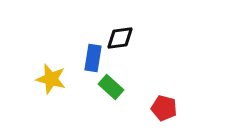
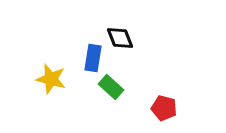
black diamond: rotated 76 degrees clockwise
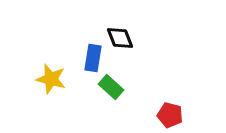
red pentagon: moved 6 px right, 7 px down
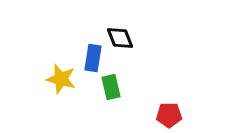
yellow star: moved 10 px right
green rectangle: rotated 35 degrees clockwise
red pentagon: moved 1 px left; rotated 15 degrees counterclockwise
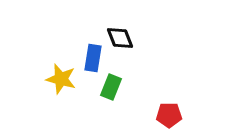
green rectangle: rotated 35 degrees clockwise
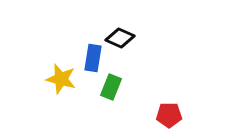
black diamond: rotated 44 degrees counterclockwise
